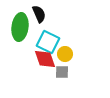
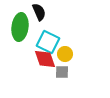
black semicircle: moved 2 px up
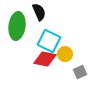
green ellipse: moved 3 px left, 1 px up
cyan square: moved 1 px right, 1 px up
red diamond: rotated 60 degrees counterclockwise
gray square: moved 18 px right; rotated 24 degrees counterclockwise
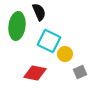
red diamond: moved 10 px left, 14 px down
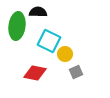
black semicircle: moved 1 px left; rotated 66 degrees counterclockwise
gray square: moved 4 px left
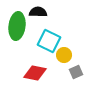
yellow circle: moved 1 px left, 1 px down
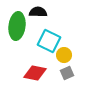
gray square: moved 9 px left, 1 px down
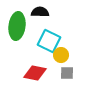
black semicircle: moved 2 px right
yellow circle: moved 3 px left
gray square: rotated 24 degrees clockwise
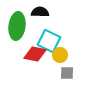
yellow circle: moved 1 px left
red diamond: moved 19 px up
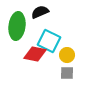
black semicircle: rotated 24 degrees counterclockwise
yellow circle: moved 7 px right
